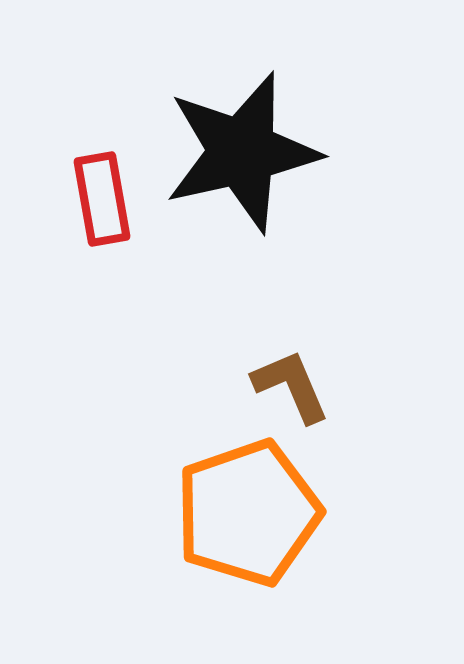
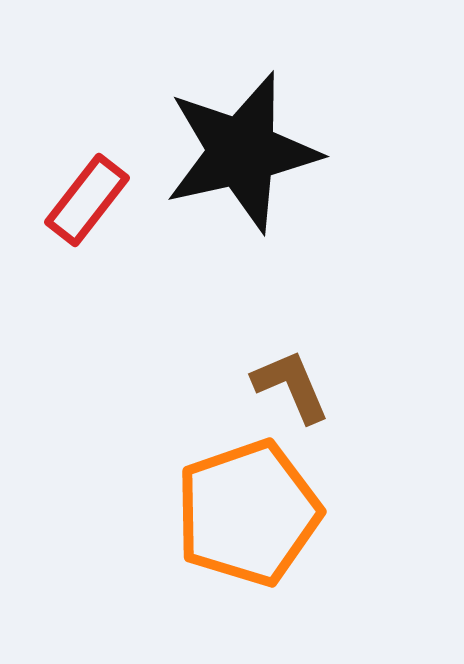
red rectangle: moved 15 px left, 1 px down; rotated 48 degrees clockwise
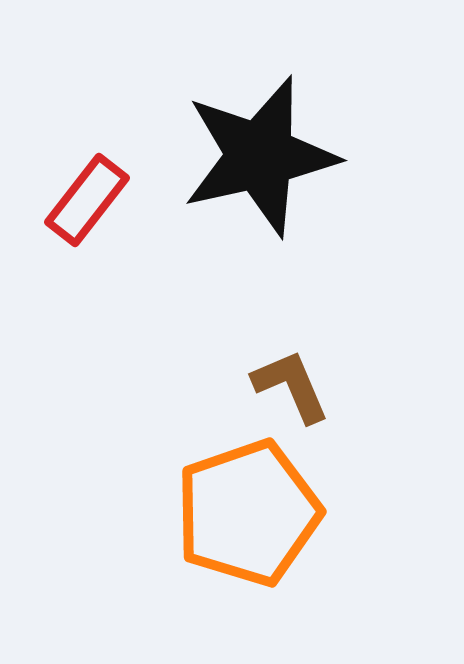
black star: moved 18 px right, 4 px down
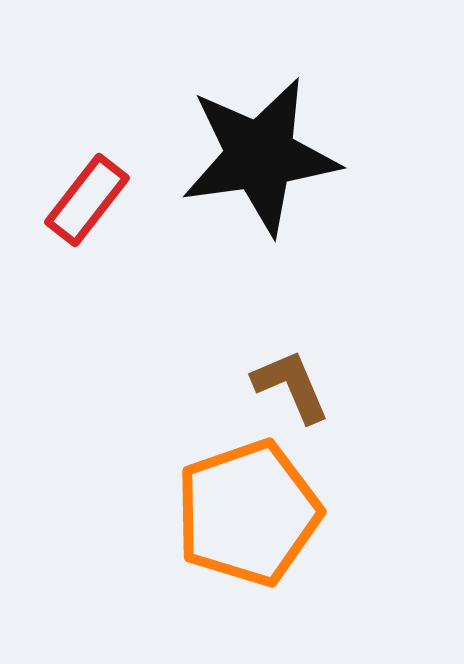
black star: rotated 5 degrees clockwise
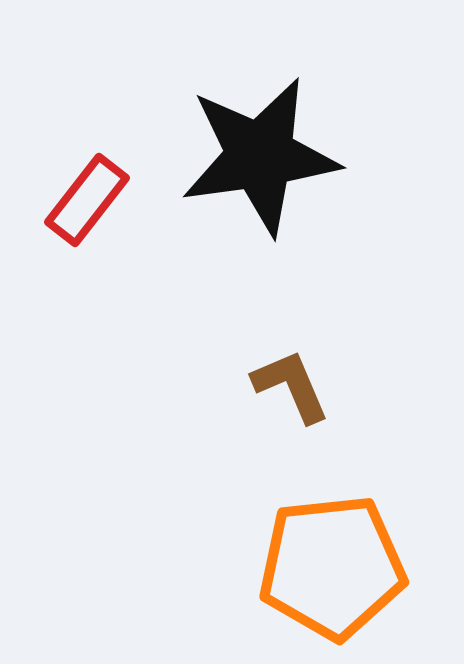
orange pentagon: moved 84 px right, 54 px down; rotated 13 degrees clockwise
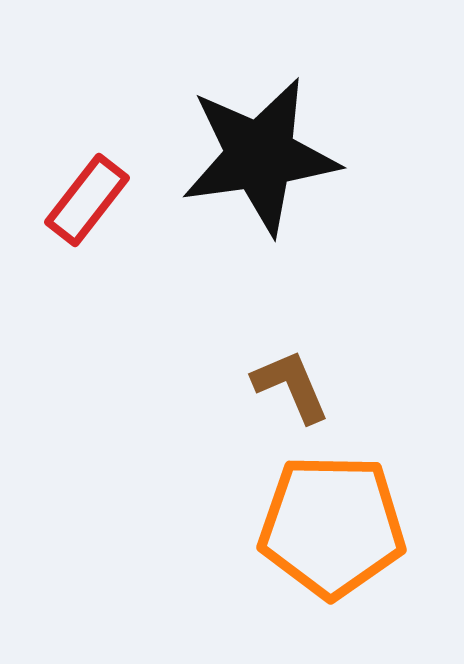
orange pentagon: moved 41 px up; rotated 7 degrees clockwise
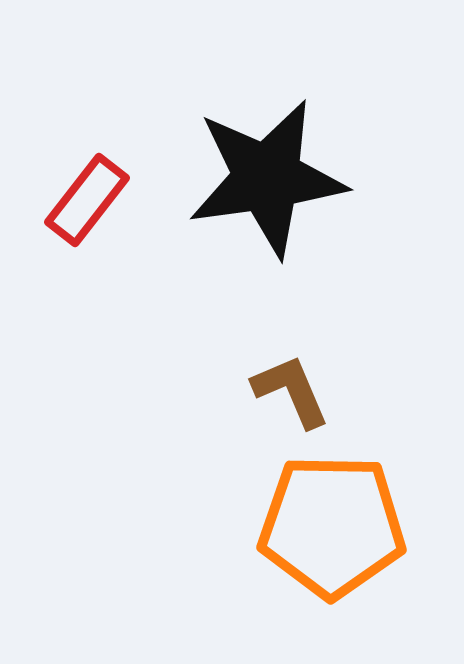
black star: moved 7 px right, 22 px down
brown L-shape: moved 5 px down
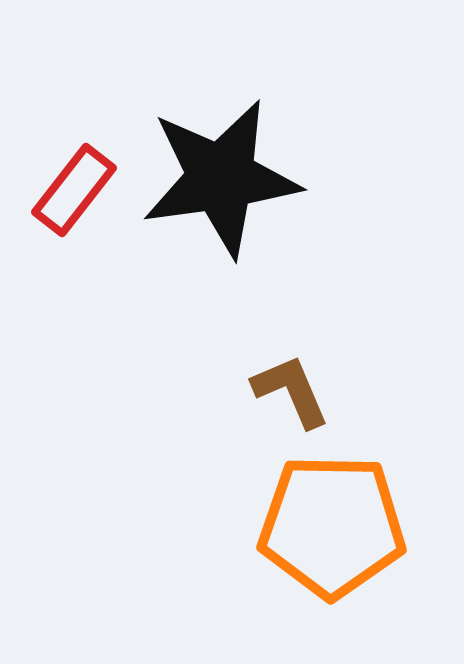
black star: moved 46 px left
red rectangle: moved 13 px left, 10 px up
